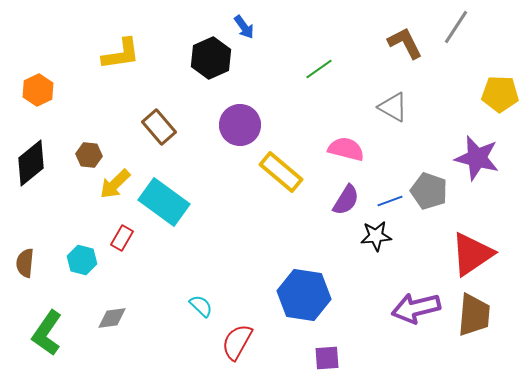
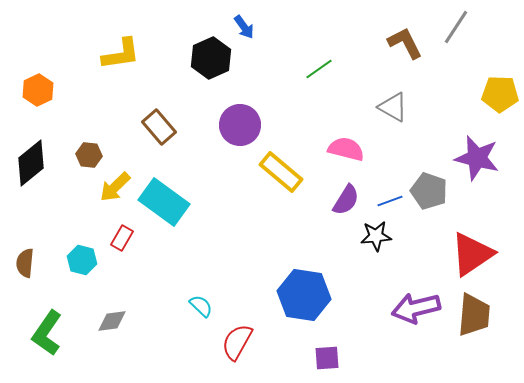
yellow arrow: moved 3 px down
gray diamond: moved 3 px down
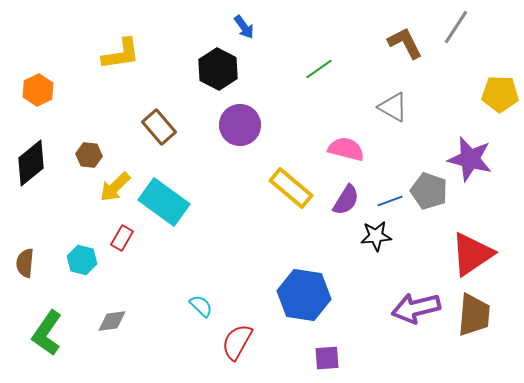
black hexagon: moved 7 px right, 11 px down; rotated 9 degrees counterclockwise
purple star: moved 7 px left, 1 px down
yellow rectangle: moved 10 px right, 16 px down
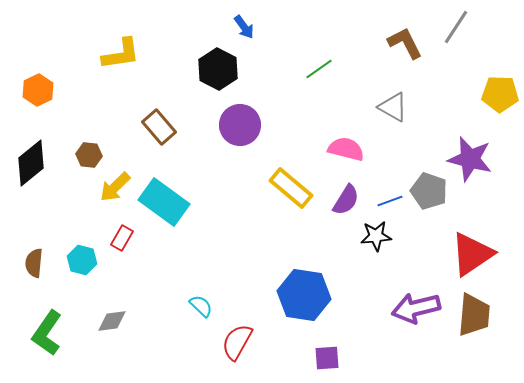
brown semicircle: moved 9 px right
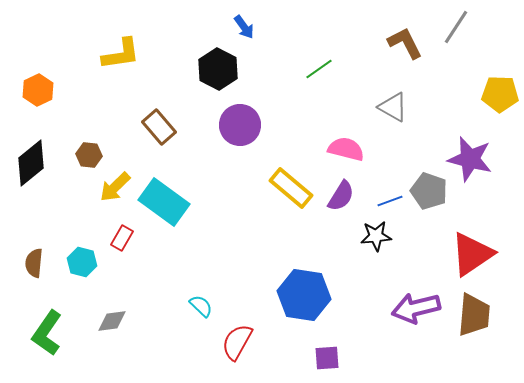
purple semicircle: moved 5 px left, 4 px up
cyan hexagon: moved 2 px down
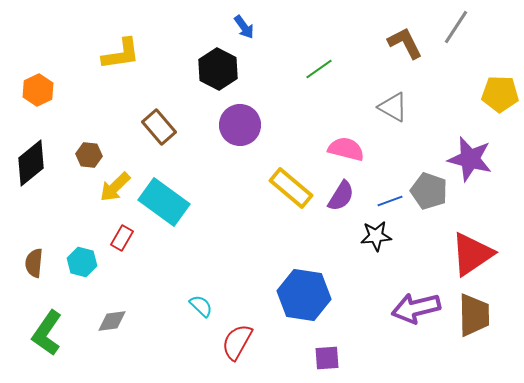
brown trapezoid: rotated 6 degrees counterclockwise
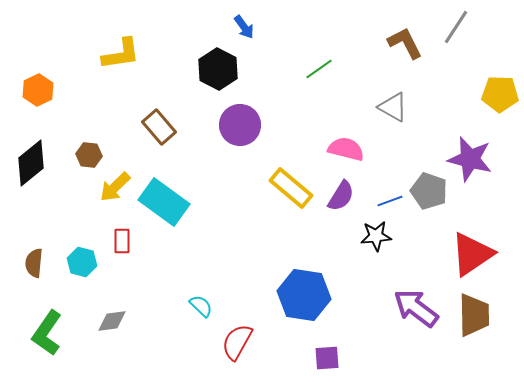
red rectangle: moved 3 px down; rotated 30 degrees counterclockwise
purple arrow: rotated 51 degrees clockwise
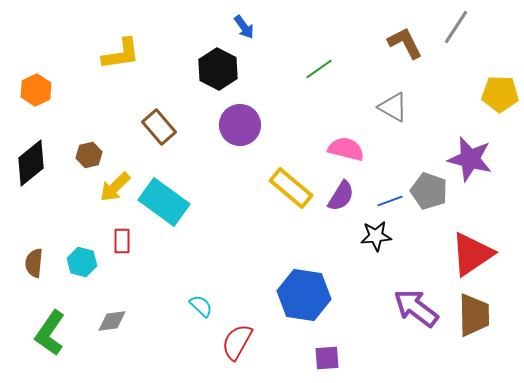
orange hexagon: moved 2 px left
brown hexagon: rotated 20 degrees counterclockwise
green L-shape: moved 3 px right
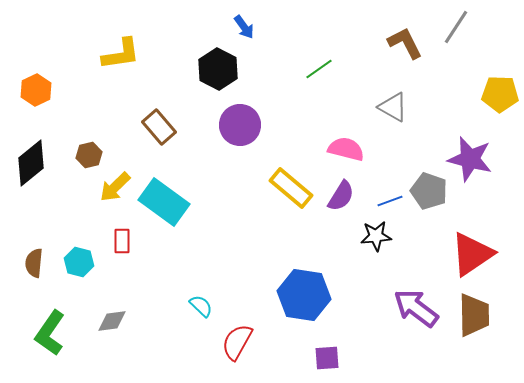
cyan hexagon: moved 3 px left
